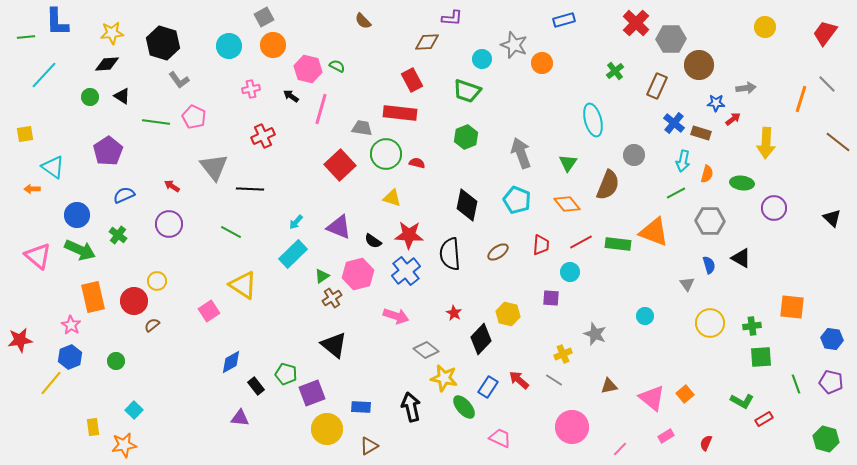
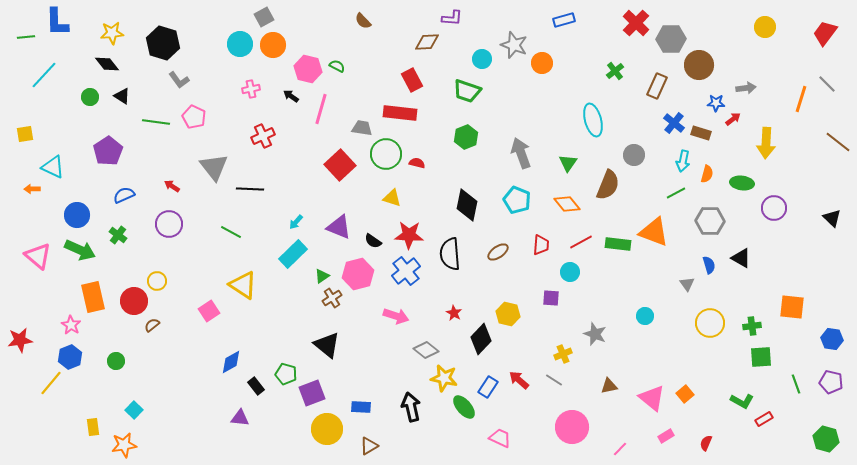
cyan circle at (229, 46): moved 11 px right, 2 px up
black diamond at (107, 64): rotated 55 degrees clockwise
cyan triangle at (53, 167): rotated 10 degrees counterclockwise
black triangle at (334, 345): moved 7 px left
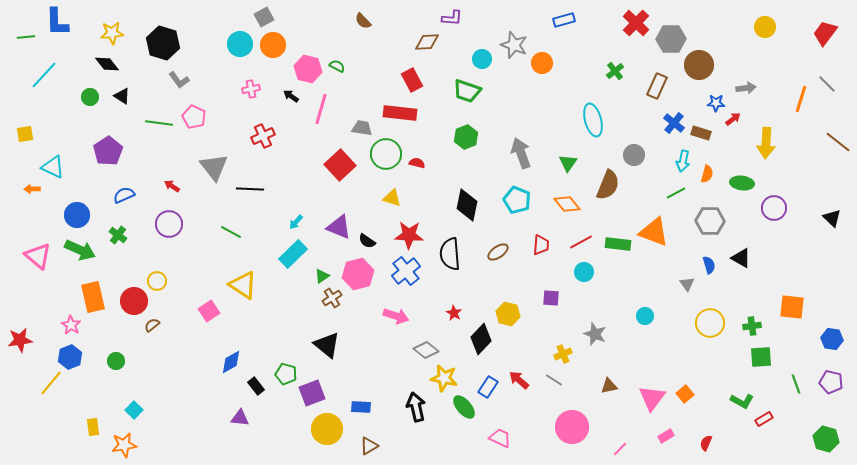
green line at (156, 122): moved 3 px right, 1 px down
black semicircle at (373, 241): moved 6 px left
cyan circle at (570, 272): moved 14 px right
pink triangle at (652, 398): rotated 28 degrees clockwise
black arrow at (411, 407): moved 5 px right
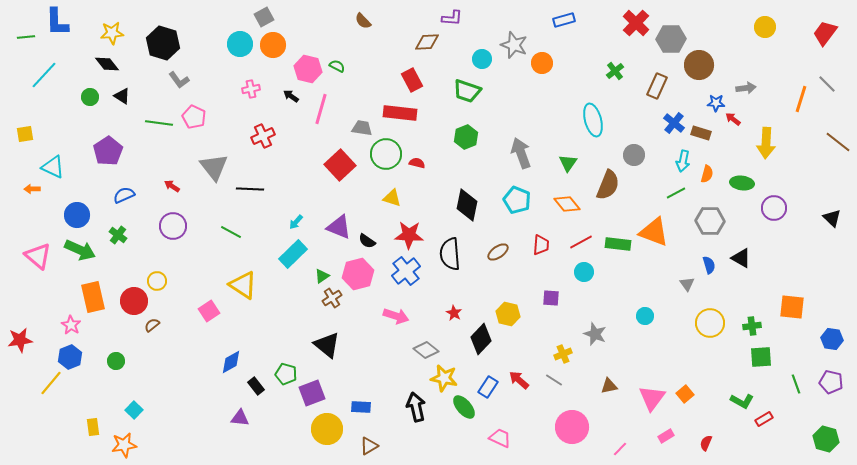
red arrow at (733, 119): rotated 105 degrees counterclockwise
purple circle at (169, 224): moved 4 px right, 2 px down
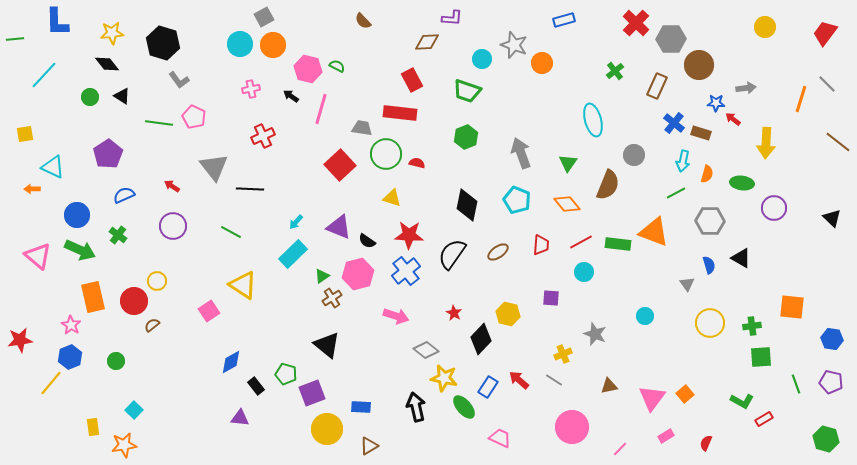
green line at (26, 37): moved 11 px left, 2 px down
purple pentagon at (108, 151): moved 3 px down
black semicircle at (450, 254): moved 2 px right; rotated 40 degrees clockwise
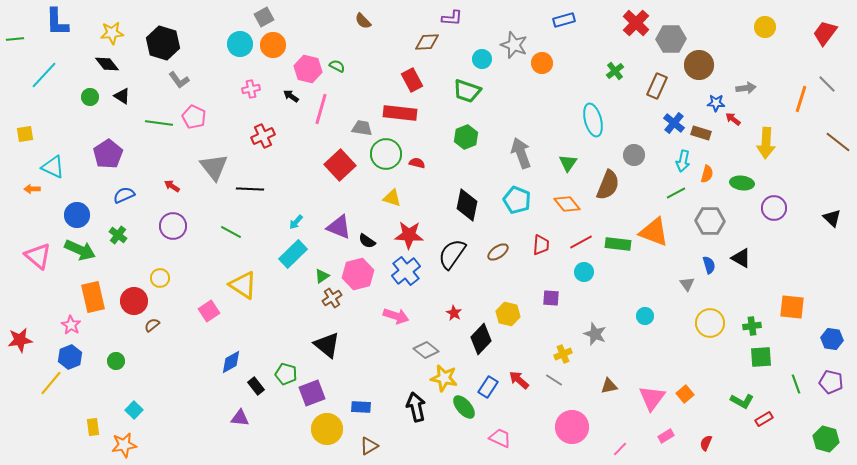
yellow circle at (157, 281): moved 3 px right, 3 px up
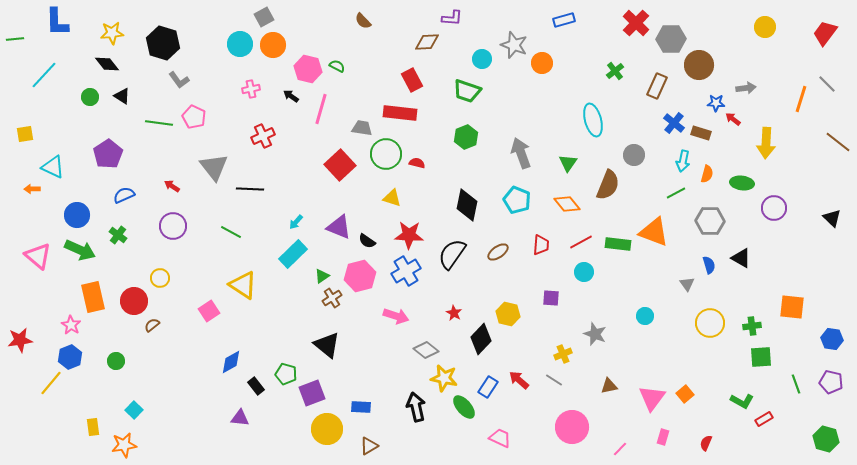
blue cross at (406, 271): rotated 8 degrees clockwise
pink hexagon at (358, 274): moved 2 px right, 2 px down
pink rectangle at (666, 436): moved 3 px left, 1 px down; rotated 42 degrees counterclockwise
